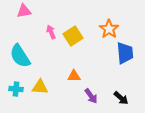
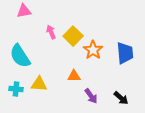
orange star: moved 16 px left, 21 px down
yellow square: rotated 12 degrees counterclockwise
yellow triangle: moved 1 px left, 3 px up
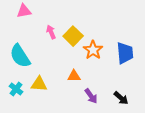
cyan cross: rotated 32 degrees clockwise
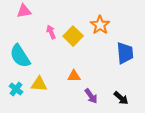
orange star: moved 7 px right, 25 px up
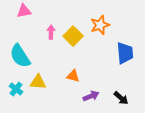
orange star: rotated 18 degrees clockwise
pink arrow: rotated 24 degrees clockwise
orange triangle: moved 1 px left; rotated 16 degrees clockwise
yellow triangle: moved 1 px left, 2 px up
purple arrow: rotated 77 degrees counterclockwise
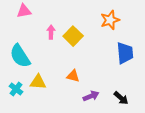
orange star: moved 10 px right, 5 px up
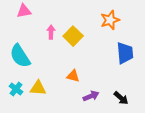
yellow triangle: moved 6 px down
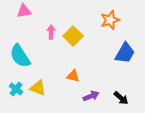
blue trapezoid: rotated 35 degrees clockwise
yellow triangle: rotated 18 degrees clockwise
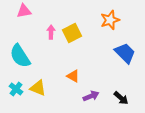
yellow square: moved 1 px left, 3 px up; rotated 18 degrees clockwise
blue trapezoid: rotated 75 degrees counterclockwise
orange triangle: rotated 16 degrees clockwise
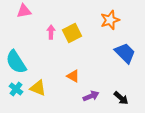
cyan semicircle: moved 4 px left, 6 px down
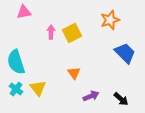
pink triangle: moved 1 px down
cyan semicircle: rotated 15 degrees clockwise
orange triangle: moved 1 px right, 3 px up; rotated 24 degrees clockwise
yellow triangle: rotated 30 degrees clockwise
black arrow: moved 1 px down
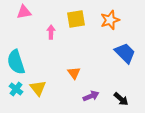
yellow square: moved 4 px right, 14 px up; rotated 18 degrees clockwise
